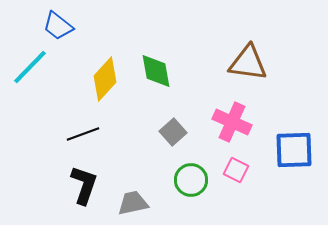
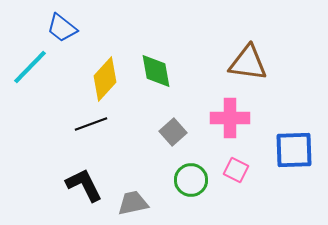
blue trapezoid: moved 4 px right, 2 px down
pink cross: moved 2 px left, 4 px up; rotated 24 degrees counterclockwise
black line: moved 8 px right, 10 px up
black L-shape: rotated 45 degrees counterclockwise
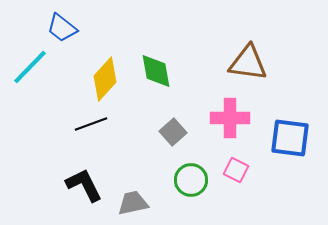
blue square: moved 4 px left, 12 px up; rotated 9 degrees clockwise
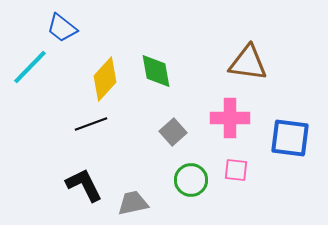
pink square: rotated 20 degrees counterclockwise
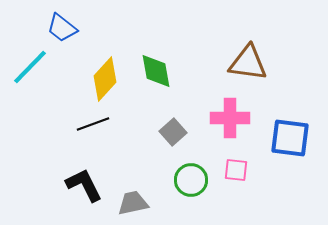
black line: moved 2 px right
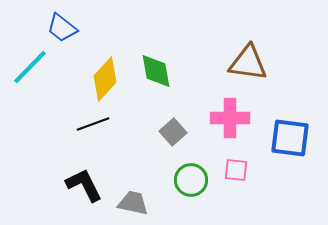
gray trapezoid: rotated 24 degrees clockwise
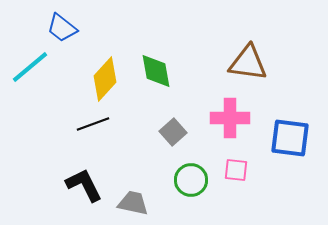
cyan line: rotated 6 degrees clockwise
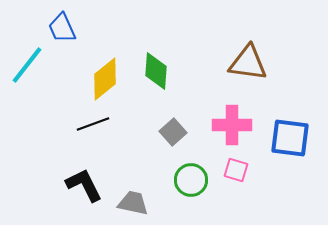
blue trapezoid: rotated 28 degrees clockwise
cyan line: moved 3 px left, 2 px up; rotated 12 degrees counterclockwise
green diamond: rotated 15 degrees clockwise
yellow diamond: rotated 9 degrees clockwise
pink cross: moved 2 px right, 7 px down
pink square: rotated 10 degrees clockwise
